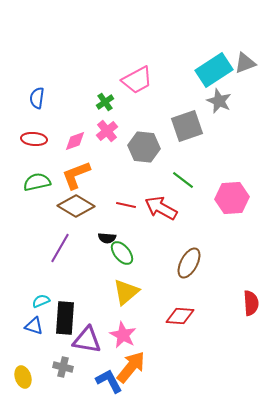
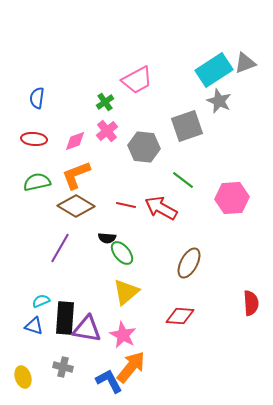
purple triangle: moved 11 px up
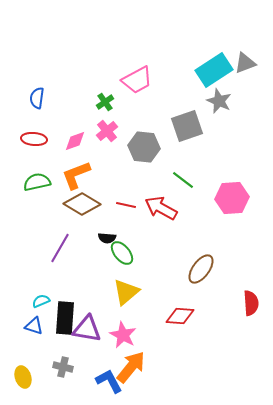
brown diamond: moved 6 px right, 2 px up
brown ellipse: moved 12 px right, 6 px down; rotated 8 degrees clockwise
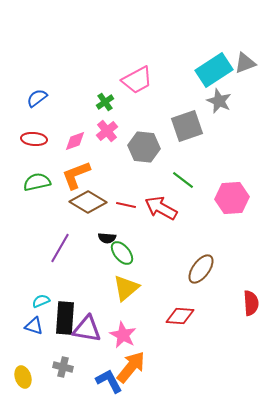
blue semicircle: rotated 45 degrees clockwise
brown diamond: moved 6 px right, 2 px up
yellow triangle: moved 4 px up
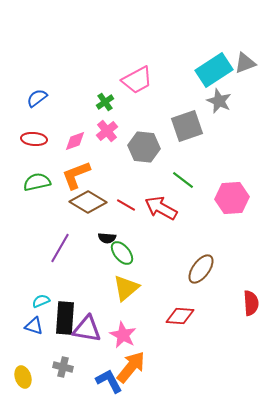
red line: rotated 18 degrees clockwise
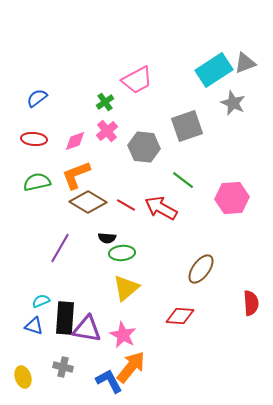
gray star: moved 14 px right, 2 px down
green ellipse: rotated 55 degrees counterclockwise
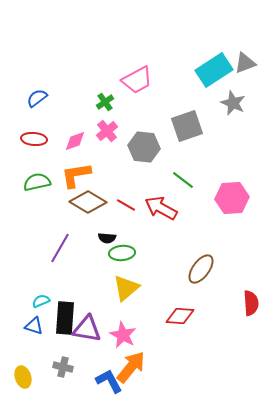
orange L-shape: rotated 12 degrees clockwise
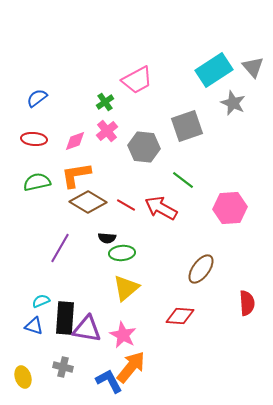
gray triangle: moved 8 px right, 4 px down; rotated 50 degrees counterclockwise
pink hexagon: moved 2 px left, 10 px down
red semicircle: moved 4 px left
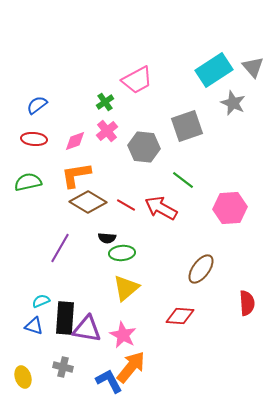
blue semicircle: moved 7 px down
green semicircle: moved 9 px left
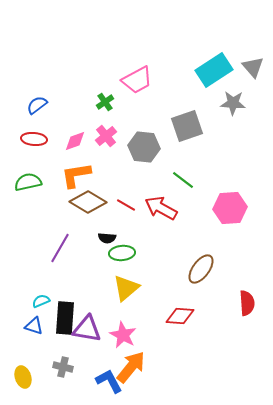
gray star: rotated 20 degrees counterclockwise
pink cross: moved 1 px left, 5 px down
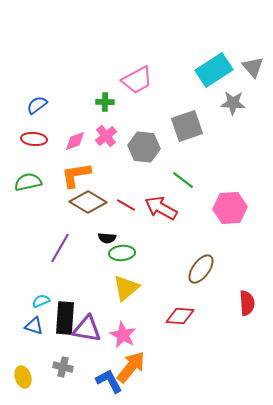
green cross: rotated 36 degrees clockwise
